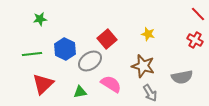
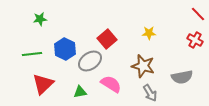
yellow star: moved 1 px right, 1 px up; rotated 16 degrees counterclockwise
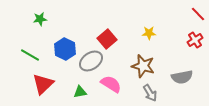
red cross: rotated 28 degrees clockwise
green line: moved 2 px left, 1 px down; rotated 36 degrees clockwise
gray ellipse: moved 1 px right
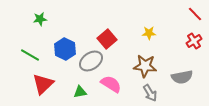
red line: moved 3 px left
red cross: moved 1 px left, 1 px down
brown star: moved 2 px right; rotated 10 degrees counterclockwise
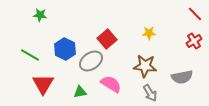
green star: moved 4 px up; rotated 16 degrees clockwise
red triangle: rotated 15 degrees counterclockwise
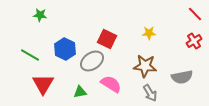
red square: rotated 24 degrees counterclockwise
gray ellipse: moved 1 px right
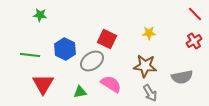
green line: rotated 24 degrees counterclockwise
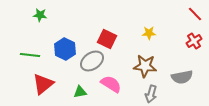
red triangle: rotated 20 degrees clockwise
gray arrow: moved 1 px right, 1 px down; rotated 48 degrees clockwise
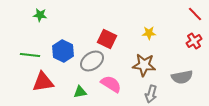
blue hexagon: moved 2 px left, 2 px down
brown star: moved 1 px left, 1 px up
red triangle: moved 2 px up; rotated 30 degrees clockwise
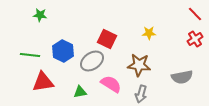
red cross: moved 1 px right, 2 px up
brown star: moved 5 px left
gray arrow: moved 10 px left
